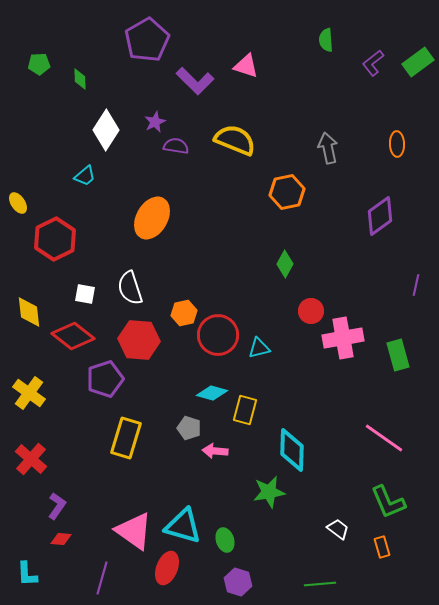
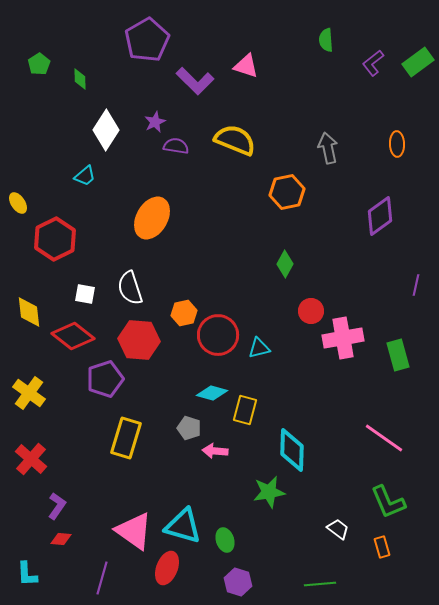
green pentagon at (39, 64): rotated 30 degrees counterclockwise
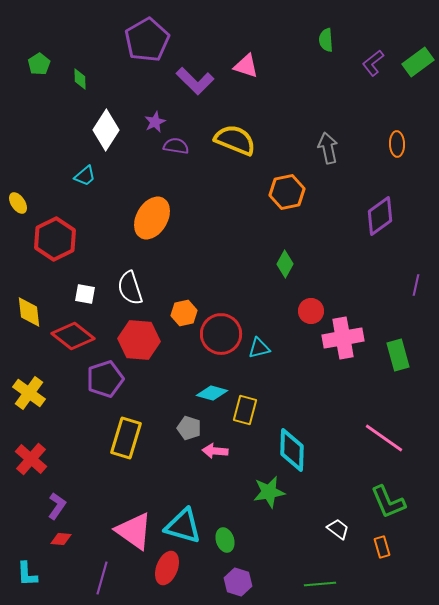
red circle at (218, 335): moved 3 px right, 1 px up
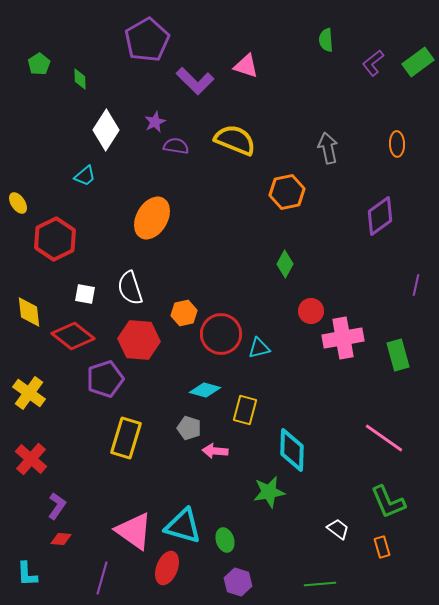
cyan diamond at (212, 393): moved 7 px left, 3 px up
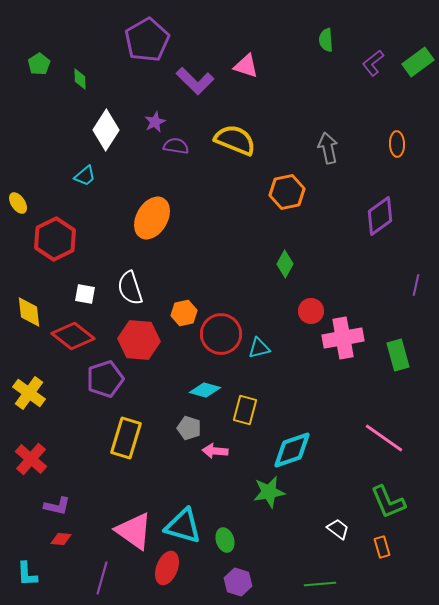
cyan diamond at (292, 450): rotated 69 degrees clockwise
purple L-shape at (57, 506): rotated 68 degrees clockwise
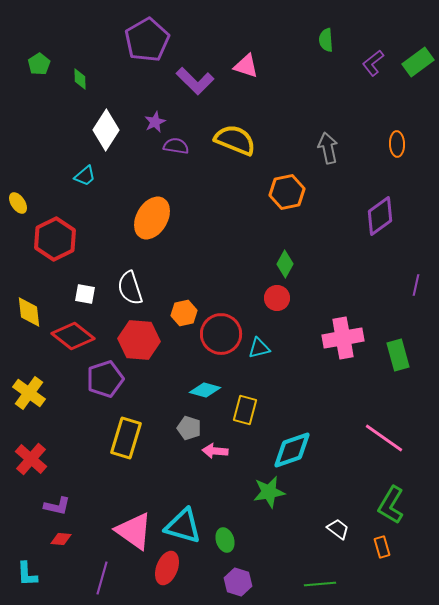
red circle at (311, 311): moved 34 px left, 13 px up
green L-shape at (388, 502): moved 3 px right, 3 px down; rotated 54 degrees clockwise
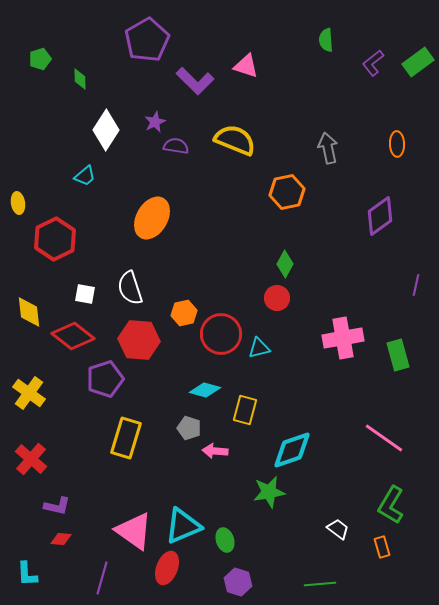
green pentagon at (39, 64): moved 1 px right, 5 px up; rotated 15 degrees clockwise
yellow ellipse at (18, 203): rotated 25 degrees clockwise
cyan triangle at (183, 526): rotated 39 degrees counterclockwise
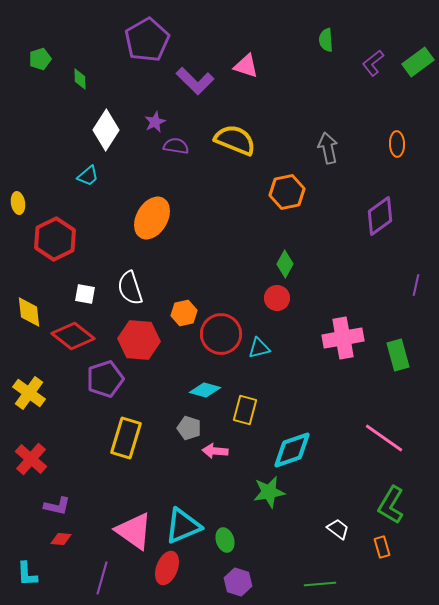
cyan trapezoid at (85, 176): moved 3 px right
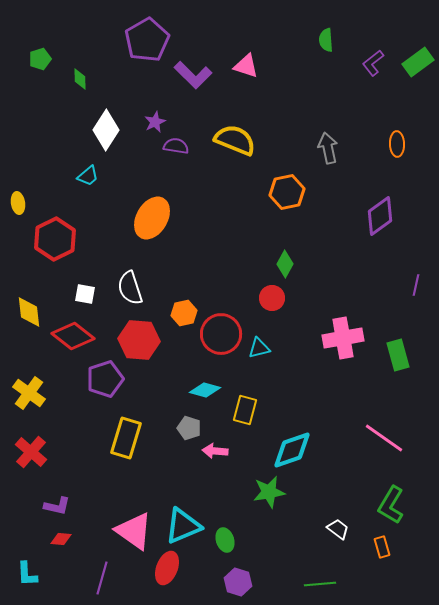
purple L-shape at (195, 81): moved 2 px left, 6 px up
red circle at (277, 298): moved 5 px left
red cross at (31, 459): moved 7 px up
